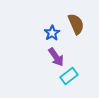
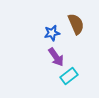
blue star: rotated 21 degrees clockwise
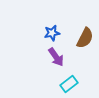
brown semicircle: moved 9 px right, 14 px down; rotated 50 degrees clockwise
cyan rectangle: moved 8 px down
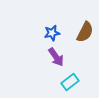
brown semicircle: moved 6 px up
cyan rectangle: moved 1 px right, 2 px up
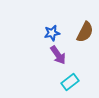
purple arrow: moved 2 px right, 2 px up
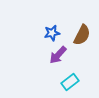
brown semicircle: moved 3 px left, 3 px down
purple arrow: rotated 78 degrees clockwise
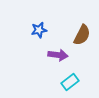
blue star: moved 13 px left, 3 px up
purple arrow: rotated 126 degrees counterclockwise
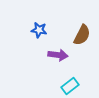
blue star: rotated 21 degrees clockwise
cyan rectangle: moved 4 px down
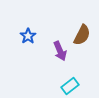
blue star: moved 11 px left, 6 px down; rotated 28 degrees clockwise
purple arrow: moved 2 px right, 4 px up; rotated 60 degrees clockwise
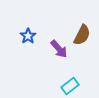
purple arrow: moved 1 px left, 2 px up; rotated 18 degrees counterclockwise
